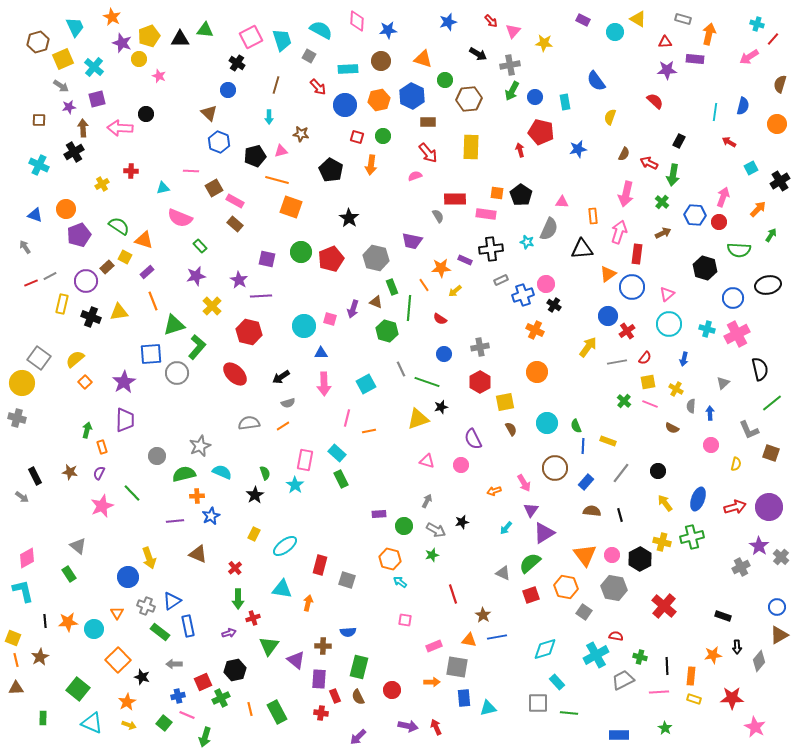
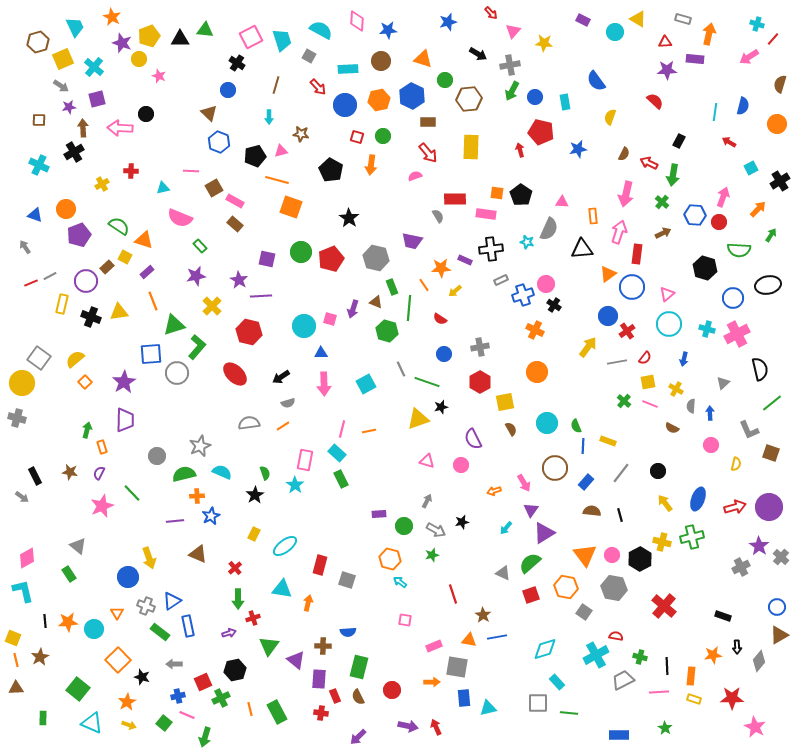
red arrow at (491, 21): moved 8 px up
pink line at (347, 418): moved 5 px left, 11 px down
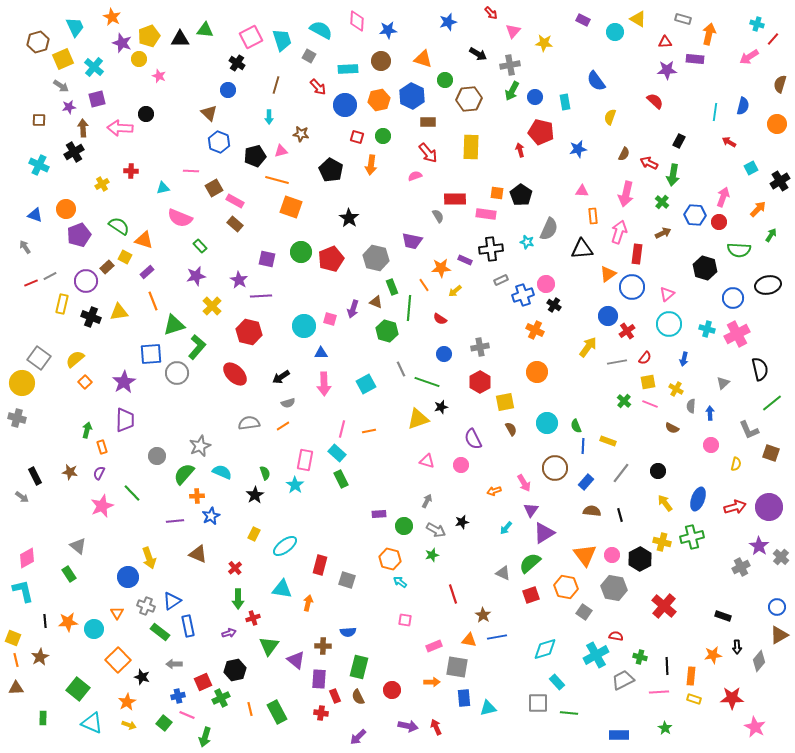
pink triangle at (562, 202): moved 20 px right, 11 px up
green semicircle at (184, 474): rotated 35 degrees counterclockwise
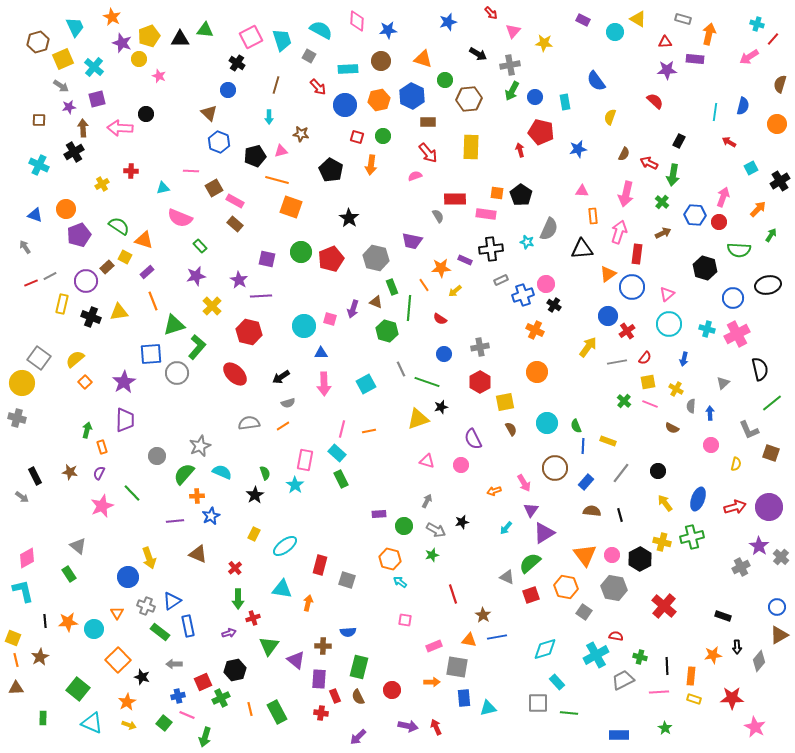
gray triangle at (503, 573): moved 4 px right, 4 px down
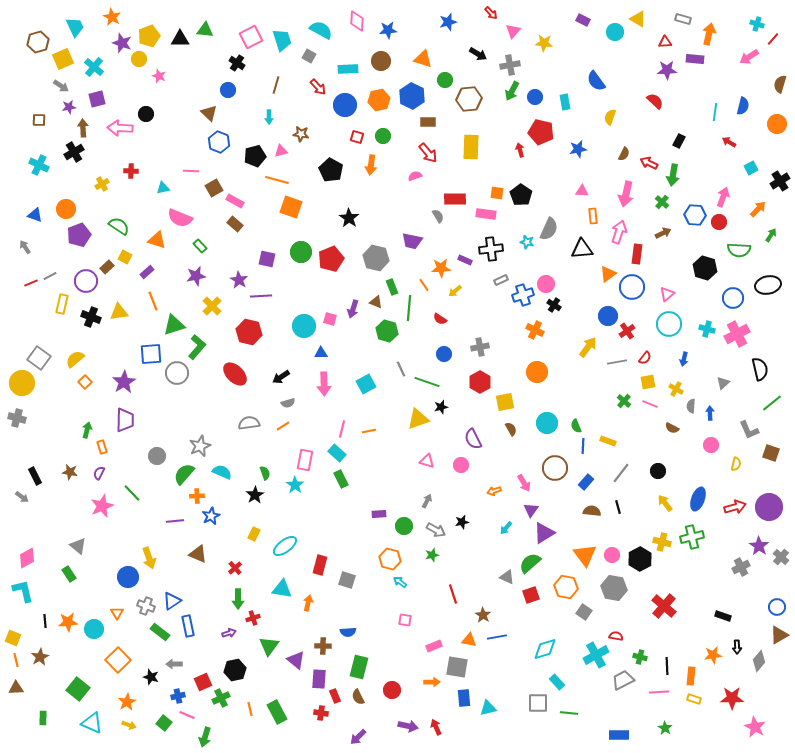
orange triangle at (144, 240): moved 13 px right
black line at (620, 515): moved 2 px left, 8 px up
black star at (142, 677): moved 9 px right
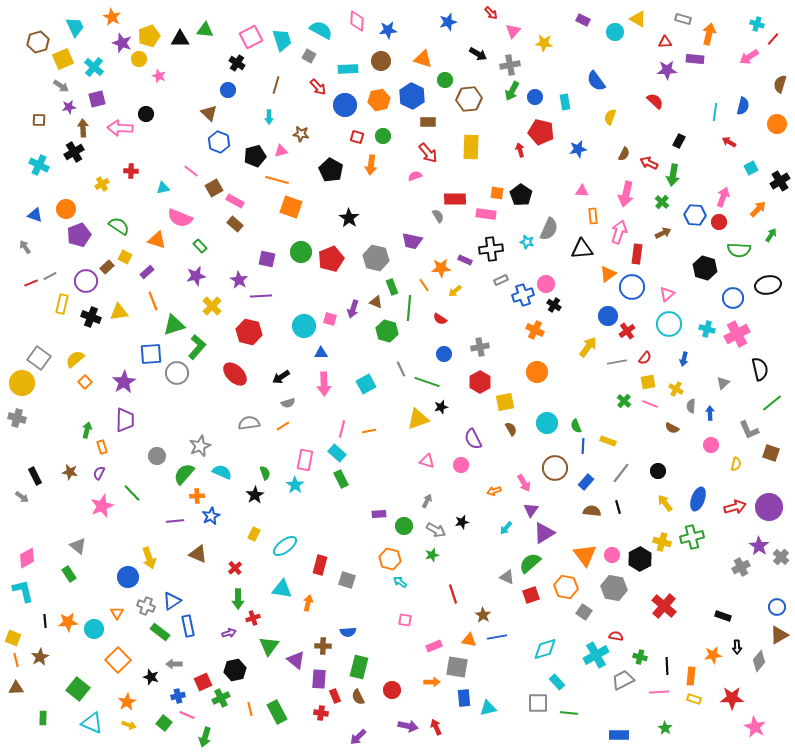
pink line at (191, 171): rotated 35 degrees clockwise
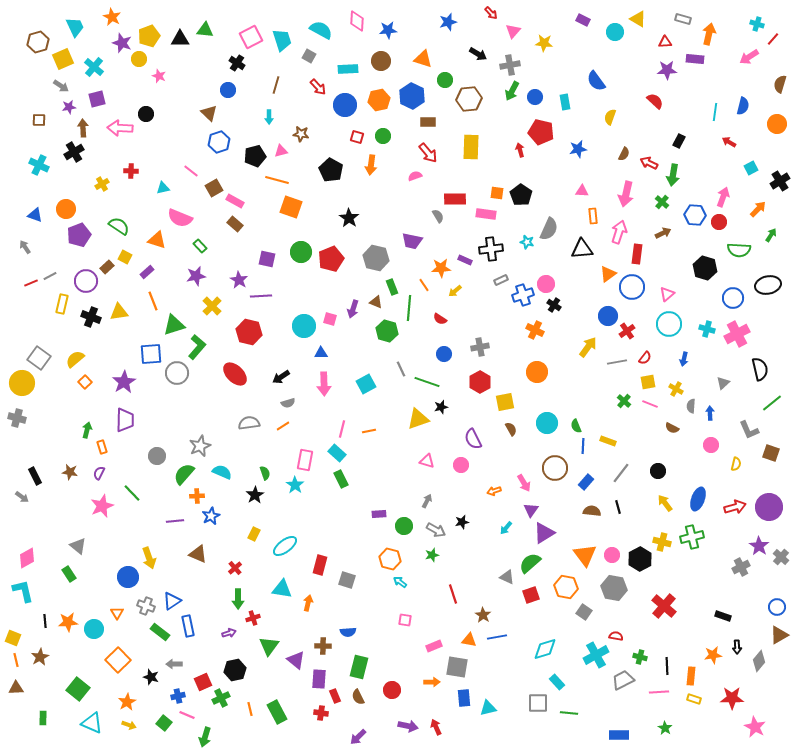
blue hexagon at (219, 142): rotated 20 degrees clockwise
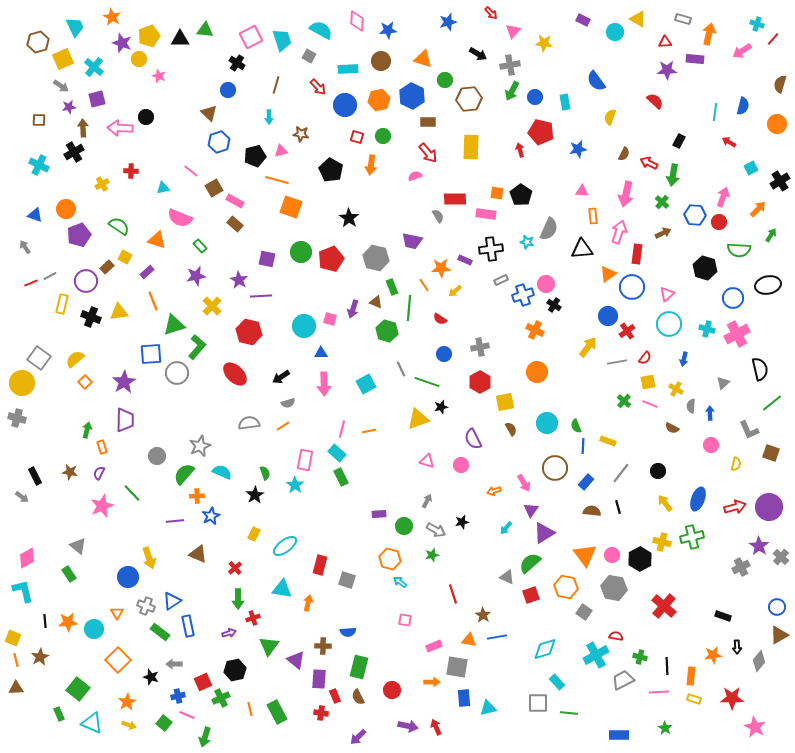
pink arrow at (749, 57): moved 7 px left, 6 px up
black circle at (146, 114): moved 3 px down
green rectangle at (341, 479): moved 2 px up
green rectangle at (43, 718): moved 16 px right, 4 px up; rotated 24 degrees counterclockwise
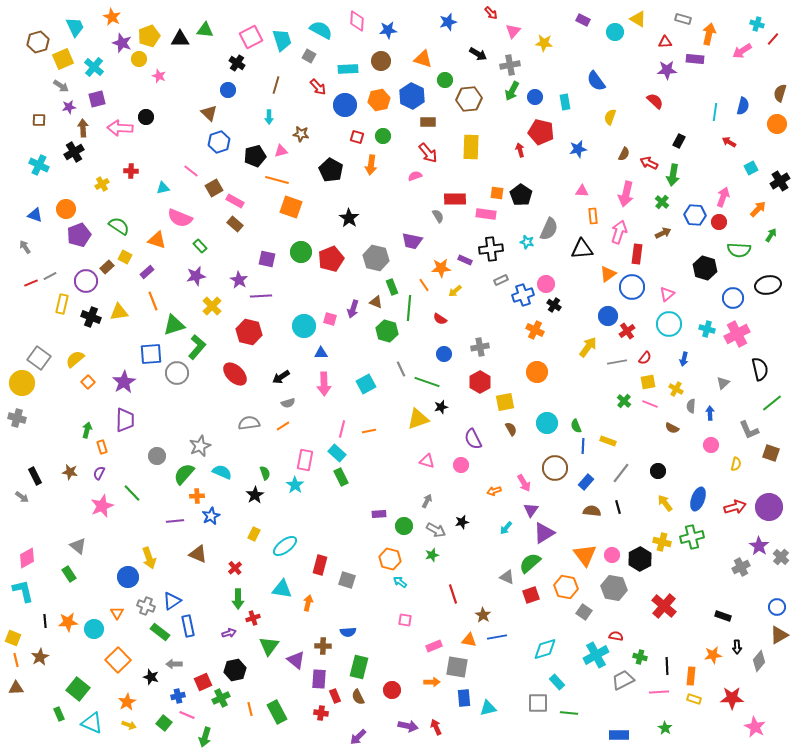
brown semicircle at (780, 84): moved 9 px down
orange square at (85, 382): moved 3 px right
